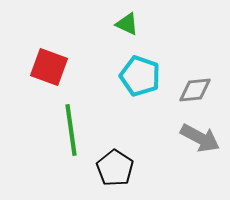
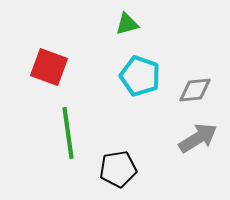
green triangle: rotated 40 degrees counterclockwise
green line: moved 3 px left, 3 px down
gray arrow: moved 2 px left; rotated 60 degrees counterclockwise
black pentagon: moved 3 px right, 1 px down; rotated 30 degrees clockwise
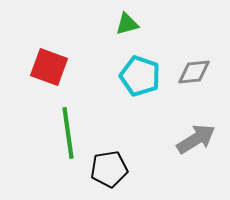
gray diamond: moved 1 px left, 18 px up
gray arrow: moved 2 px left, 1 px down
black pentagon: moved 9 px left
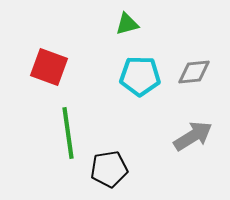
cyan pentagon: rotated 18 degrees counterclockwise
gray arrow: moved 3 px left, 3 px up
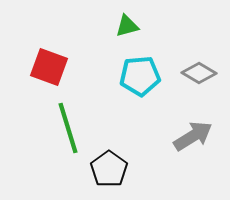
green triangle: moved 2 px down
gray diamond: moved 5 px right, 1 px down; rotated 36 degrees clockwise
cyan pentagon: rotated 6 degrees counterclockwise
green line: moved 5 px up; rotated 9 degrees counterclockwise
black pentagon: rotated 27 degrees counterclockwise
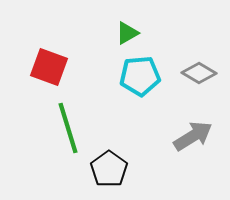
green triangle: moved 7 px down; rotated 15 degrees counterclockwise
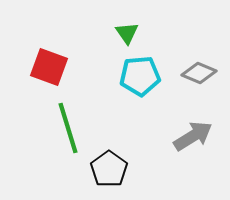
green triangle: rotated 35 degrees counterclockwise
gray diamond: rotated 8 degrees counterclockwise
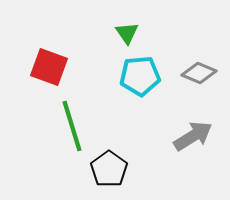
green line: moved 4 px right, 2 px up
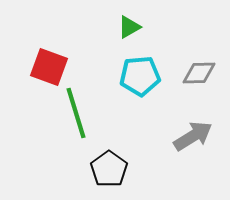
green triangle: moved 2 px right, 6 px up; rotated 35 degrees clockwise
gray diamond: rotated 24 degrees counterclockwise
green line: moved 4 px right, 13 px up
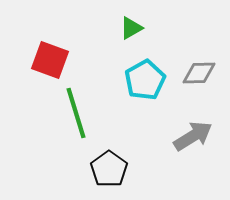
green triangle: moved 2 px right, 1 px down
red square: moved 1 px right, 7 px up
cyan pentagon: moved 5 px right, 4 px down; rotated 24 degrees counterclockwise
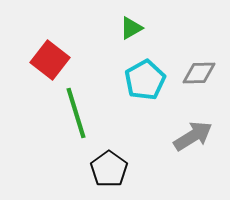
red square: rotated 18 degrees clockwise
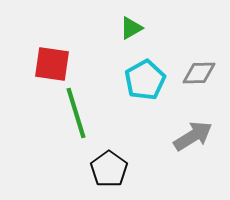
red square: moved 2 px right, 4 px down; rotated 30 degrees counterclockwise
